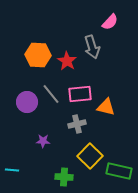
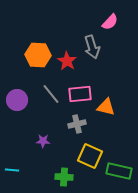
purple circle: moved 10 px left, 2 px up
yellow square: rotated 20 degrees counterclockwise
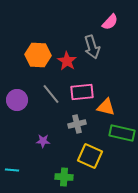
pink rectangle: moved 2 px right, 2 px up
green rectangle: moved 3 px right, 38 px up
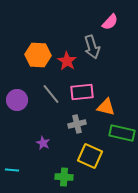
purple star: moved 2 px down; rotated 24 degrees clockwise
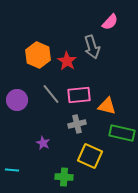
orange hexagon: rotated 20 degrees clockwise
pink rectangle: moved 3 px left, 3 px down
orange triangle: moved 1 px right, 1 px up
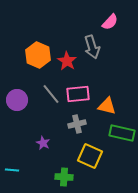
pink rectangle: moved 1 px left, 1 px up
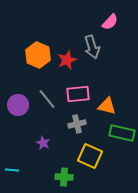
red star: moved 1 px up; rotated 18 degrees clockwise
gray line: moved 4 px left, 5 px down
purple circle: moved 1 px right, 5 px down
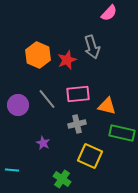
pink semicircle: moved 1 px left, 9 px up
green cross: moved 2 px left, 2 px down; rotated 30 degrees clockwise
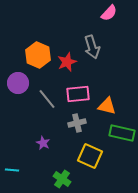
red star: moved 2 px down
purple circle: moved 22 px up
gray cross: moved 1 px up
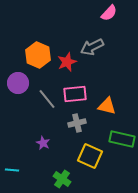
gray arrow: rotated 80 degrees clockwise
pink rectangle: moved 3 px left
green rectangle: moved 6 px down
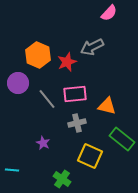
green rectangle: rotated 25 degrees clockwise
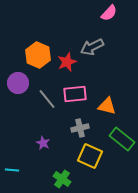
gray cross: moved 3 px right, 5 px down
